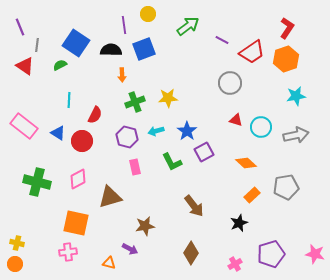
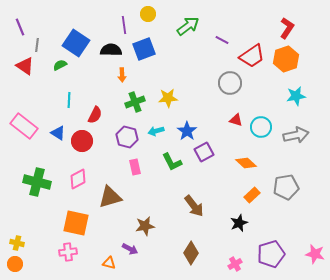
red trapezoid at (252, 52): moved 4 px down
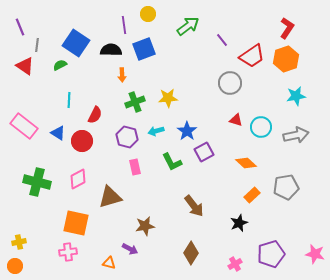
purple line at (222, 40): rotated 24 degrees clockwise
yellow cross at (17, 243): moved 2 px right, 1 px up; rotated 24 degrees counterclockwise
orange circle at (15, 264): moved 2 px down
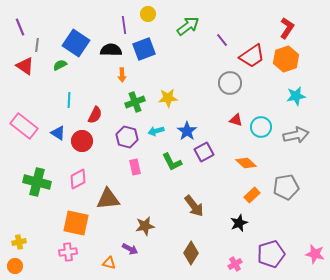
brown triangle at (110, 197): moved 2 px left, 2 px down; rotated 10 degrees clockwise
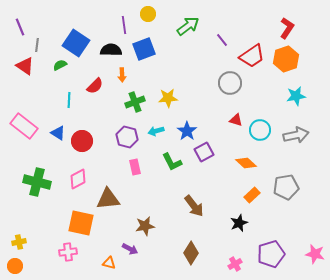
red semicircle at (95, 115): moved 29 px up; rotated 18 degrees clockwise
cyan circle at (261, 127): moved 1 px left, 3 px down
orange square at (76, 223): moved 5 px right
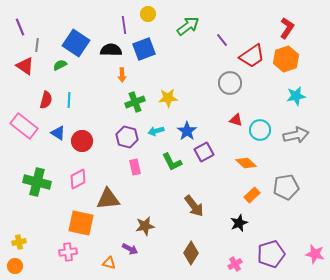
red semicircle at (95, 86): moved 49 px left, 14 px down; rotated 30 degrees counterclockwise
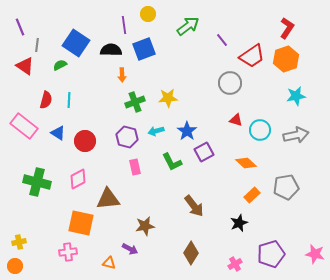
red circle at (82, 141): moved 3 px right
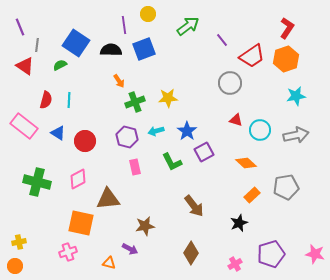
orange arrow at (122, 75): moved 3 px left, 6 px down; rotated 32 degrees counterclockwise
pink cross at (68, 252): rotated 12 degrees counterclockwise
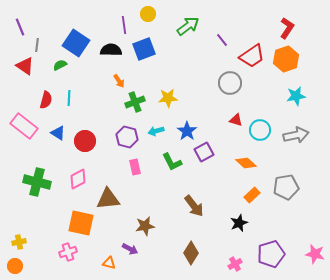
cyan line at (69, 100): moved 2 px up
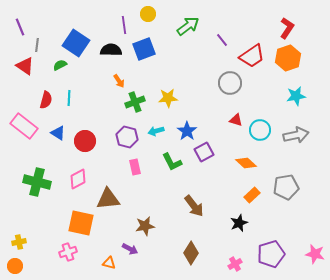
orange hexagon at (286, 59): moved 2 px right, 1 px up
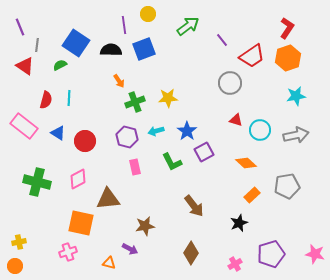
gray pentagon at (286, 187): moved 1 px right, 1 px up
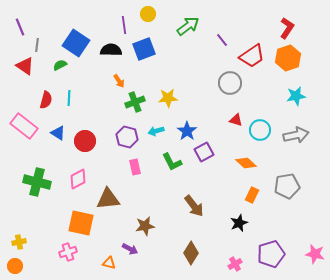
orange rectangle at (252, 195): rotated 21 degrees counterclockwise
